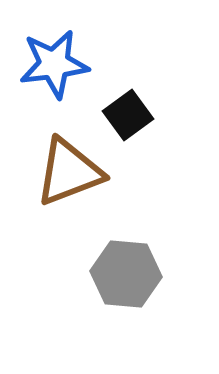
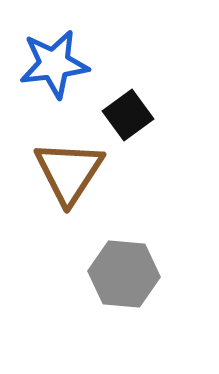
brown triangle: rotated 36 degrees counterclockwise
gray hexagon: moved 2 px left
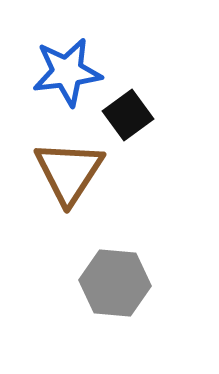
blue star: moved 13 px right, 8 px down
gray hexagon: moved 9 px left, 9 px down
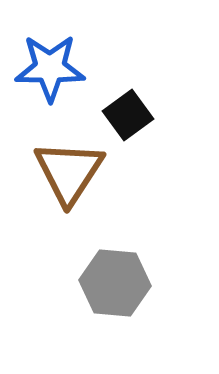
blue star: moved 17 px left, 4 px up; rotated 8 degrees clockwise
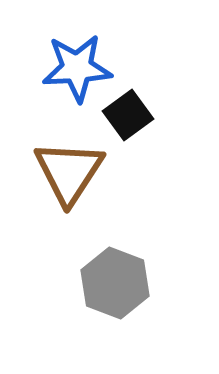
blue star: moved 27 px right; rotated 4 degrees counterclockwise
gray hexagon: rotated 16 degrees clockwise
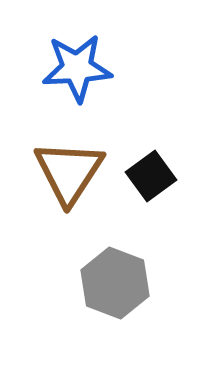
black square: moved 23 px right, 61 px down
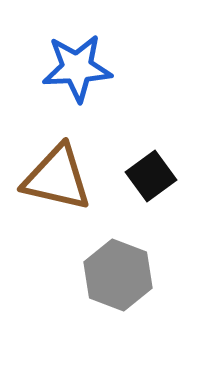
brown triangle: moved 12 px left, 6 px down; rotated 50 degrees counterclockwise
gray hexagon: moved 3 px right, 8 px up
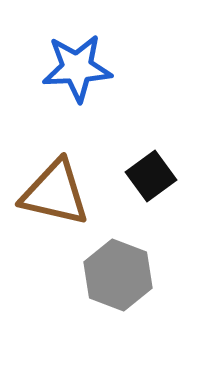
brown triangle: moved 2 px left, 15 px down
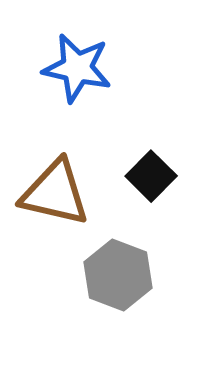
blue star: rotated 16 degrees clockwise
black square: rotated 9 degrees counterclockwise
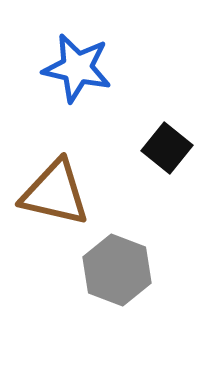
black square: moved 16 px right, 28 px up; rotated 6 degrees counterclockwise
gray hexagon: moved 1 px left, 5 px up
